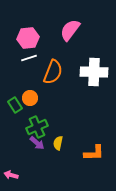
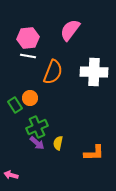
white line: moved 1 px left, 2 px up; rotated 28 degrees clockwise
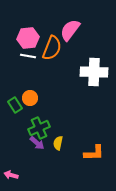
orange semicircle: moved 1 px left, 24 px up
green cross: moved 2 px right, 1 px down
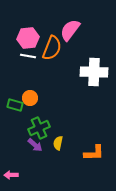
green rectangle: rotated 42 degrees counterclockwise
purple arrow: moved 2 px left, 2 px down
pink arrow: rotated 16 degrees counterclockwise
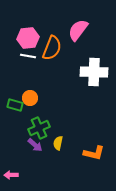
pink semicircle: moved 8 px right
orange L-shape: rotated 15 degrees clockwise
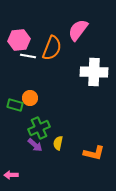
pink hexagon: moved 9 px left, 2 px down
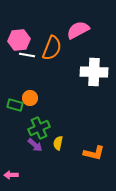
pink semicircle: rotated 25 degrees clockwise
white line: moved 1 px left, 1 px up
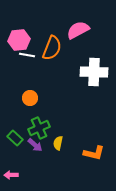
green rectangle: moved 33 px down; rotated 28 degrees clockwise
